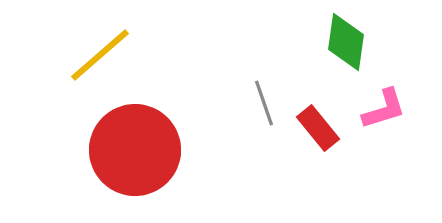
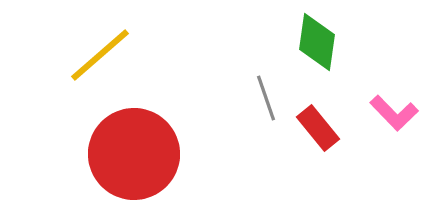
green diamond: moved 29 px left
gray line: moved 2 px right, 5 px up
pink L-shape: moved 10 px right, 4 px down; rotated 63 degrees clockwise
red circle: moved 1 px left, 4 px down
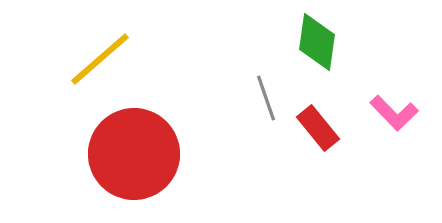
yellow line: moved 4 px down
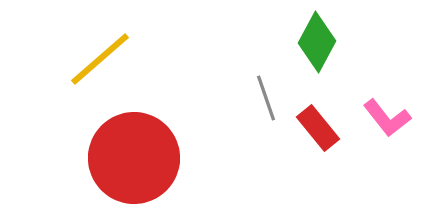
green diamond: rotated 20 degrees clockwise
pink L-shape: moved 7 px left, 5 px down; rotated 6 degrees clockwise
red circle: moved 4 px down
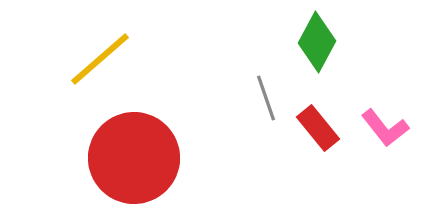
pink L-shape: moved 2 px left, 10 px down
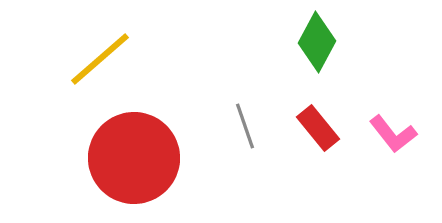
gray line: moved 21 px left, 28 px down
pink L-shape: moved 8 px right, 6 px down
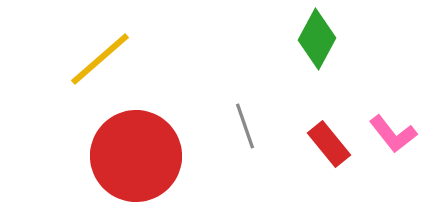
green diamond: moved 3 px up
red rectangle: moved 11 px right, 16 px down
red circle: moved 2 px right, 2 px up
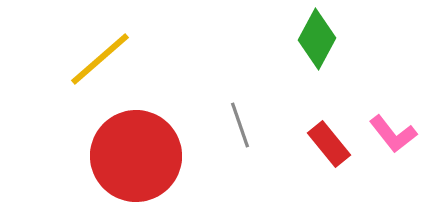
gray line: moved 5 px left, 1 px up
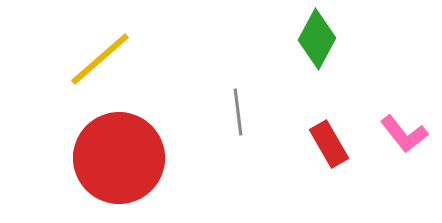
gray line: moved 2 px left, 13 px up; rotated 12 degrees clockwise
pink L-shape: moved 11 px right
red rectangle: rotated 9 degrees clockwise
red circle: moved 17 px left, 2 px down
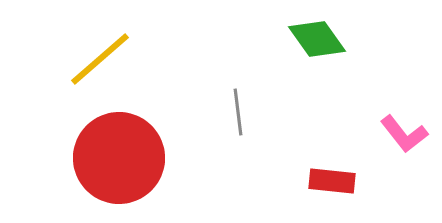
green diamond: rotated 64 degrees counterclockwise
red rectangle: moved 3 px right, 37 px down; rotated 54 degrees counterclockwise
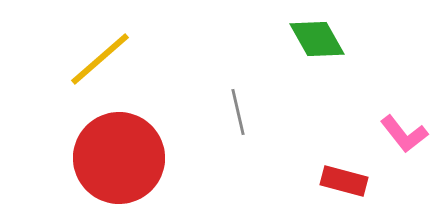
green diamond: rotated 6 degrees clockwise
gray line: rotated 6 degrees counterclockwise
red rectangle: moved 12 px right; rotated 9 degrees clockwise
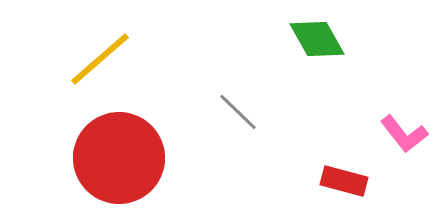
gray line: rotated 33 degrees counterclockwise
